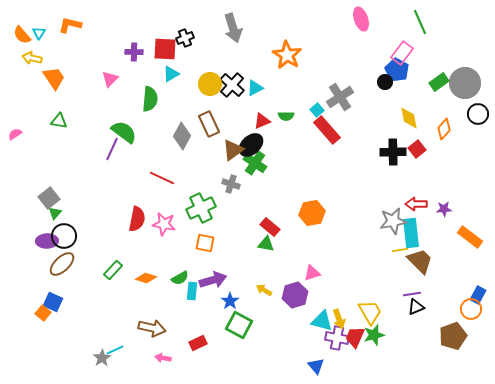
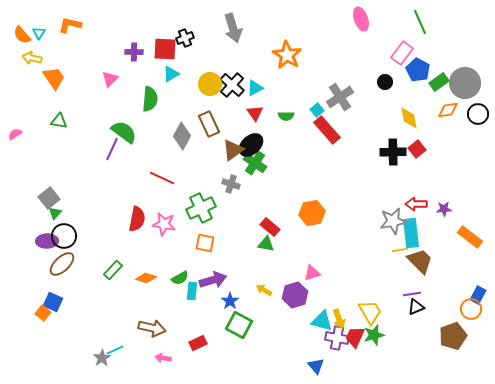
blue pentagon at (397, 70): moved 21 px right
red triangle at (262, 121): moved 7 px left, 8 px up; rotated 42 degrees counterclockwise
orange diamond at (444, 129): moved 4 px right, 19 px up; rotated 40 degrees clockwise
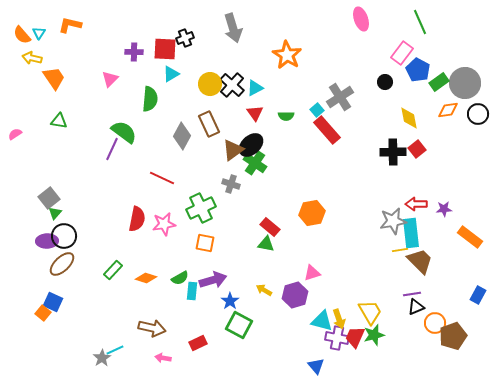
pink star at (164, 224): rotated 20 degrees counterclockwise
orange circle at (471, 309): moved 36 px left, 14 px down
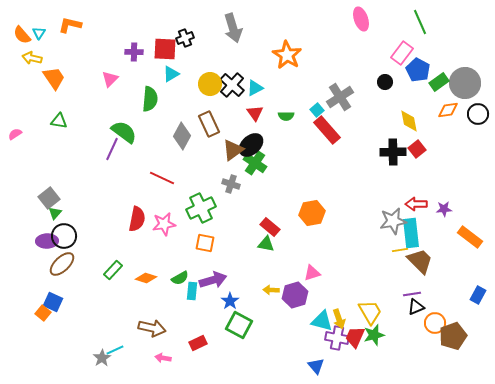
yellow diamond at (409, 118): moved 3 px down
yellow arrow at (264, 290): moved 7 px right; rotated 28 degrees counterclockwise
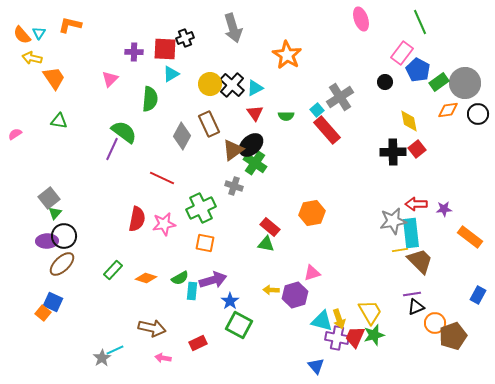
gray cross at (231, 184): moved 3 px right, 2 px down
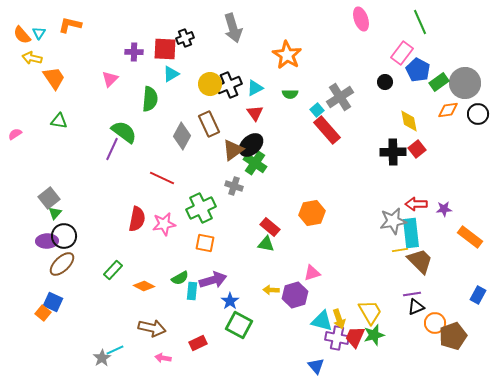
black cross at (232, 85): moved 3 px left; rotated 25 degrees clockwise
green semicircle at (286, 116): moved 4 px right, 22 px up
orange diamond at (146, 278): moved 2 px left, 8 px down; rotated 10 degrees clockwise
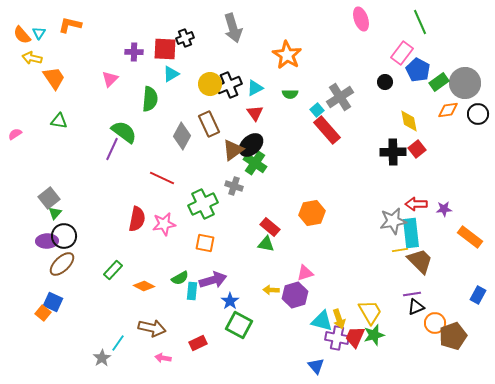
green cross at (201, 208): moved 2 px right, 4 px up
pink triangle at (312, 273): moved 7 px left
cyan line at (115, 350): moved 3 px right, 7 px up; rotated 30 degrees counterclockwise
